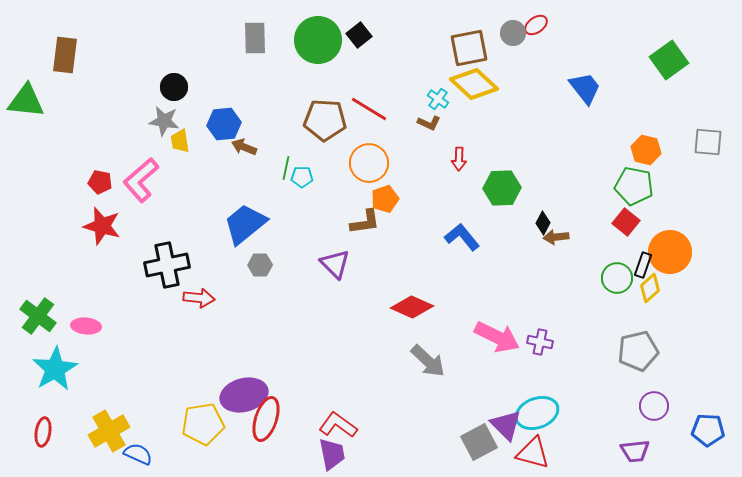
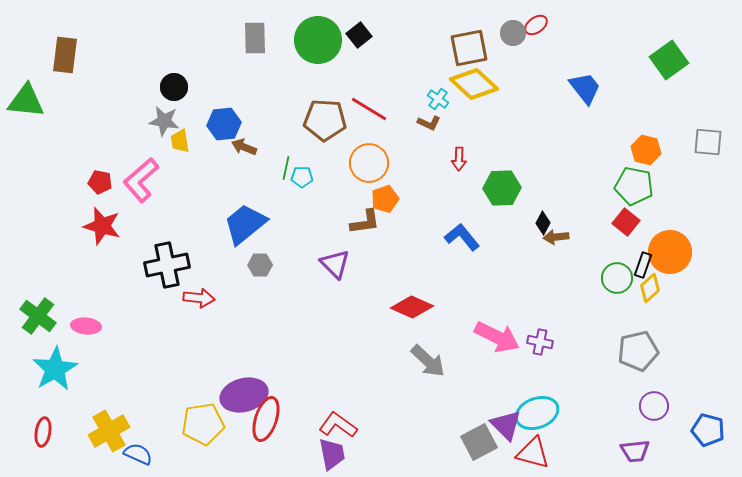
blue pentagon at (708, 430): rotated 12 degrees clockwise
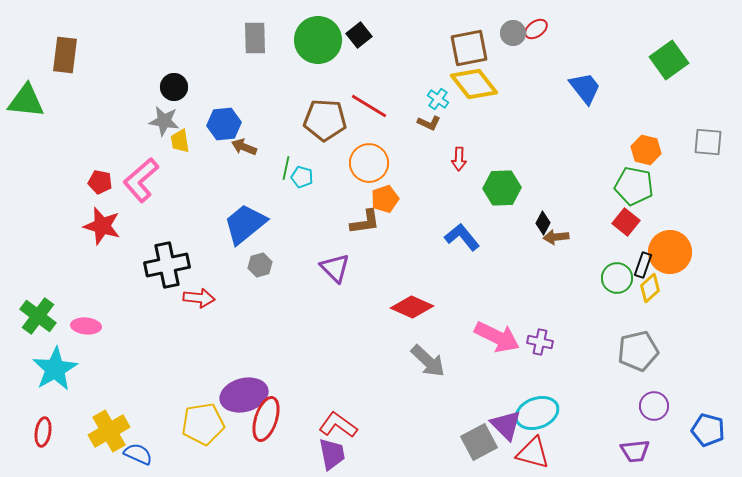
red ellipse at (536, 25): moved 4 px down
yellow diamond at (474, 84): rotated 9 degrees clockwise
red line at (369, 109): moved 3 px up
cyan pentagon at (302, 177): rotated 15 degrees clockwise
purple triangle at (335, 264): moved 4 px down
gray hexagon at (260, 265): rotated 15 degrees counterclockwise
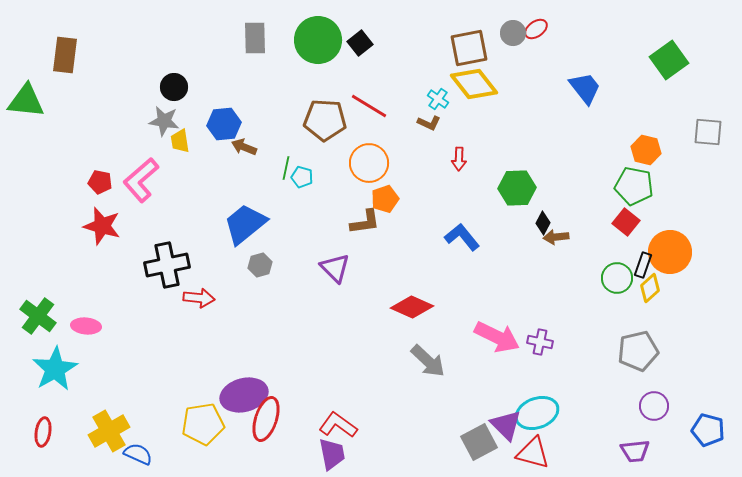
black square at (359, 35): moved 1 px right, 8 px down
gray square at (708, 142): moved 10 px up
green hexagon at (502, 188): moved 15 px right
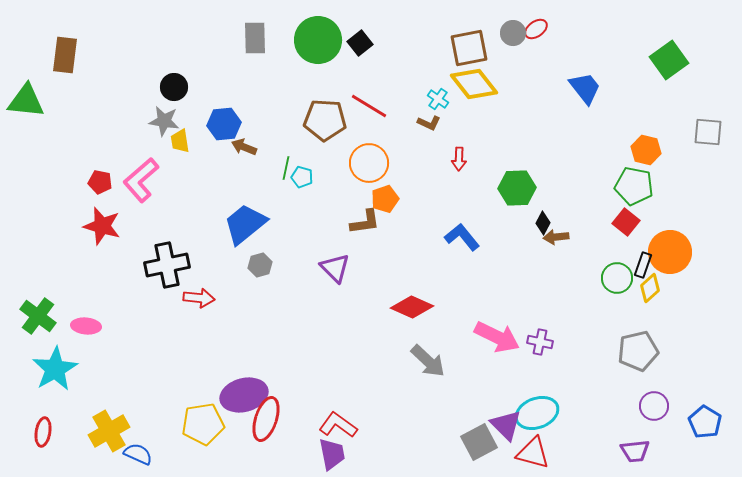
blue pentagon at (708, 430): moved 3 px left, 8 px up; rotated 16 degrees clockwise
